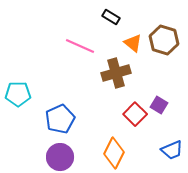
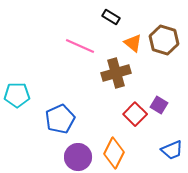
cyan pentagon: moved 1 px left, 1 px down
purple circle: moved 18 px right
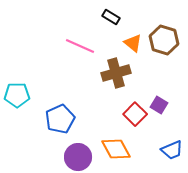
orange diamond: moved 2 px right, 4 px up; rotated 56 degrees counterclockwise
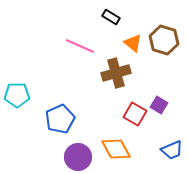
red square: rotated 15 degrees counterclockwise
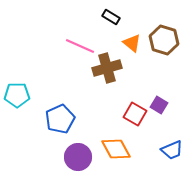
orange triangle: moved 1 px left
brown cross: moved 9 px left, 5 px up
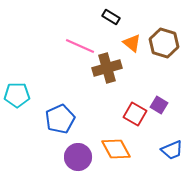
brown hexagon: moved 3 px down
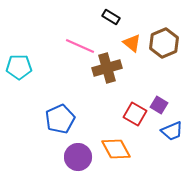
brown hexagon: rotated 20 degrees clockwise
cyan pentagon: moved 2 px right, 28 px up
blue trapezoid: moved 19 px up
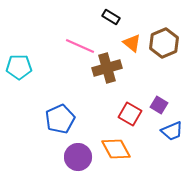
red square: moved 5 px left
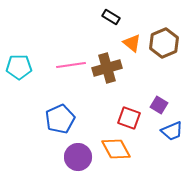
pink line: moved 9 px left, 19 px down; rotated 32 degrees counterclockwise
red square: moved 1 px left, 4 px down; rotated 10 degrees counterclockwise
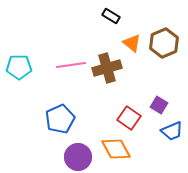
black rectangle: moved 1 px up
red square: rotated 15 degrees clockwise
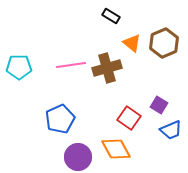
blue trapezoid: moved 1 px left, 1 px up
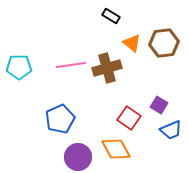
brown hexagon: rotated 16 degrees clockwise
